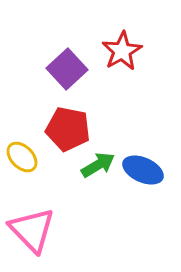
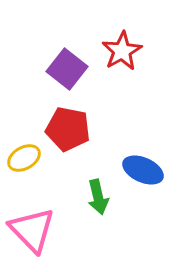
purple square: rotated 9 degrees counterclockwise
yellow ellipse: moved 2 px right, 1 px down; rotated 76 degrees counterclockwise
green arrow: moved 32 px down; rotated 108 degrees clockwise
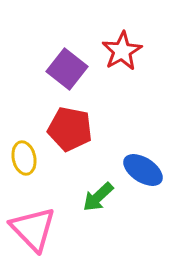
red pentagon: moved 2 px right
yellow ellipse: rotated 72 degrees counterclockwise
blue ellipse: rotated 9 degrees clockwise
green arrow: rotated 60 degrees clockwise
pink triangle: moved 1 px right, 1 px up
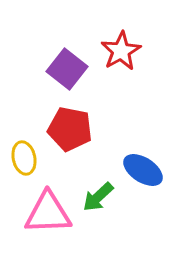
red star: moved 1 px left
pink triangle: moved 15 px right, 16 px up; rotated 48 degrees counterclockwise
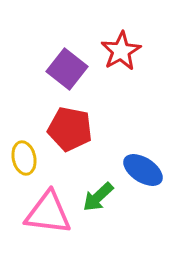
pink triangle: rotated 9 degrees clockwise
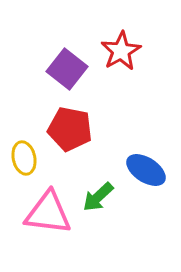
blue ellipse: moved 3 px right
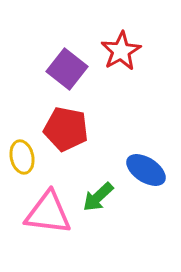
red pentagon: moved 4 px left
yellow ellipse: moved 2 px left, 1 px up
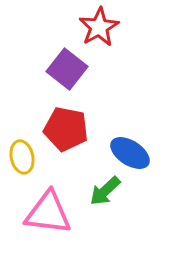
red star: moved 22 px left, 24 px up
blue ellipse: moved 16 px left, 17 px up
green arrow: moved 7 px right, 6 px up
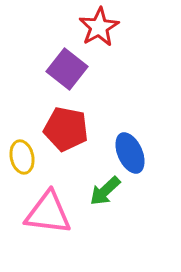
blue ellipse: rotated 33 degrees clockwise
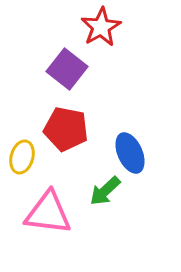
red star: moved 2 px right
yellow ellipse: rotated 28 degrees clockwise
